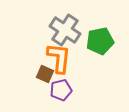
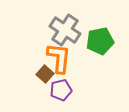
brown square: rotated 18 degrees clockwise
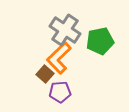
orange L-shape: rotated 140 degrees counterclockwise
purple pentagon: moved 1 px left, 2 px down; rotated 10 degrees clockwise
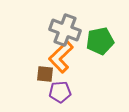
gray cross: rotated 12 degrees counterclockwise
orange L-shape: moved 2 px right, 1 px up
brown square: rotated 36 degrees counterclockwise
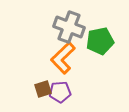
gray cross: moved 4 px right, 3 px up
orange L-shape: moved 2 px right, 1 px down
brown square: moved 2 px left, 15 px down; rotated 24 degrees counterclockwise
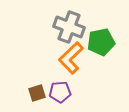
green pentagon: moved 1 px right, 1 px down
orange L-shape: moved 8 px right
brown square: moved 6 px left, 4 px down
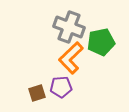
purple pentagon: moved 1 px right, 5 px up
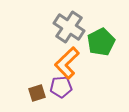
gray cross: rotated 12 degrees clockwise
green pentagon: rotated 16 degrees counterclockwise
orange L-shape: moved 4 px left, 5 px down
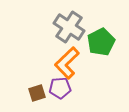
purple pentagon: moved 1 px left, 1 px down
